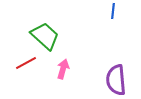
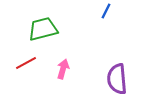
blue line: moved 7 px left; rotated 21 degrees clockwise
green trapezoid: moved 2 px left, 7 px up; rotated 56 degrees counterclockwise
purple semicircle: moved 1 px right, 1 px up
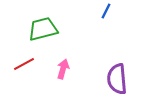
red line: moved 2 px left, 1 px down
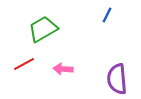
blue line: moved 1 px right, 4 px down
green trapezoid: rotated 16 degrees counterclockwise
pink arrow: rotated 102 degrees counterclockwise
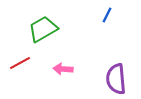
red line: moved 4 px left, 1 px up
purple semicircle: moved 1 px left
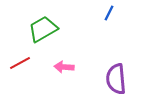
blue line: moved 2 px right, 2 px up
pink arrow: moved 1 px right, 2 px up
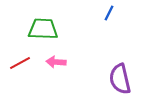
green trapezoid: rotated 32 degrees clockwise
pink arrow: moved 8 px left, 5 px up
purple semicircle: moved 4 px right; rotated 8 degrees counterclockwise
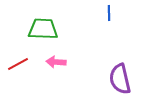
blue line: rotated 28 degrees counterclockwise
red line: moved 2 px left, 1 px down
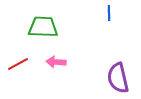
green trapezoid: moved 2 px up
purple semicircle: moved 2 px left, 1 px up
